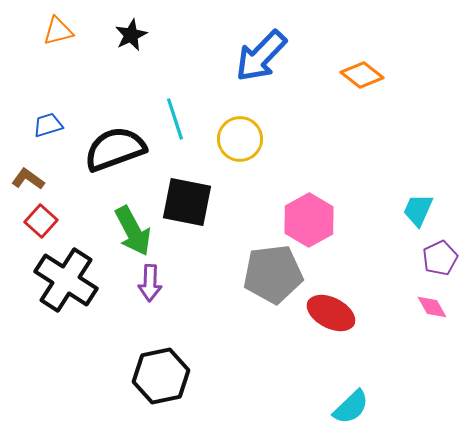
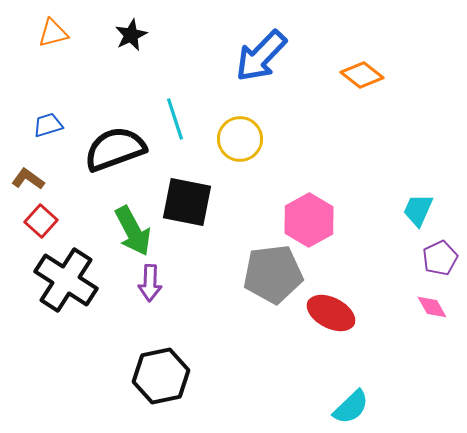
orange triangle: moved 5 px left, 2 px down
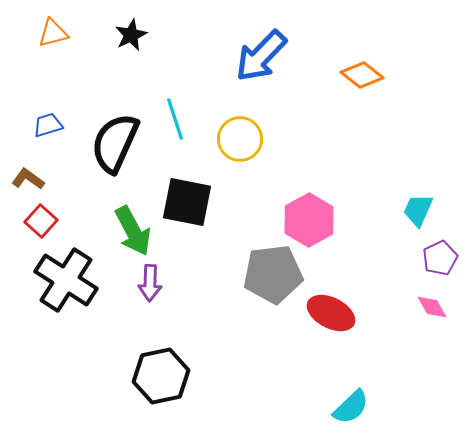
black semicircle: moved 6 px up; rotated 46 degrees counterclockwise
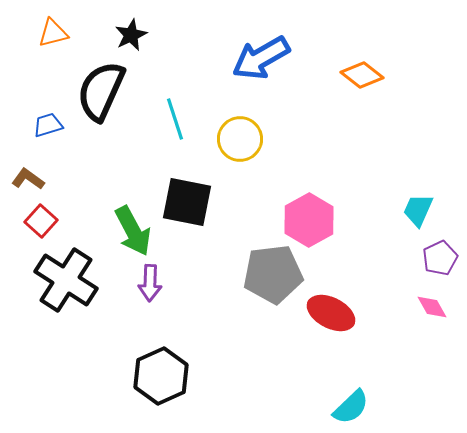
blue arrow: moved 2 px down; rotated 16 degrees clockwise
black semicircle: moved 14 px left, 52 px up
black hexagon: rotated 12 degrees counterclockwise
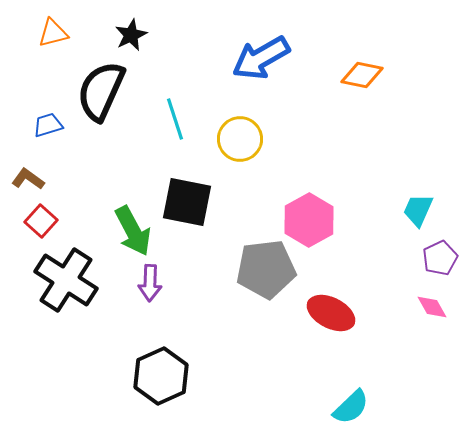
orange diamond: rotated 27 degrees counterclockwise
gray pentagon: moved 7 px left, 5 px up
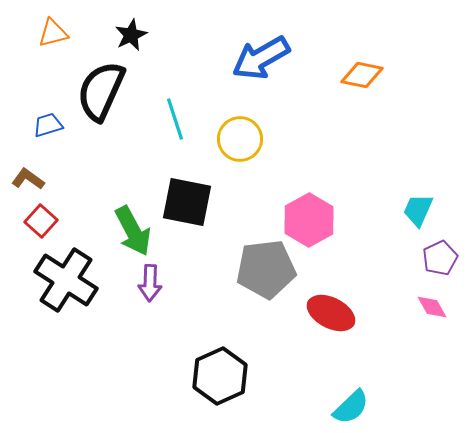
black hexagon: moved 59 px right
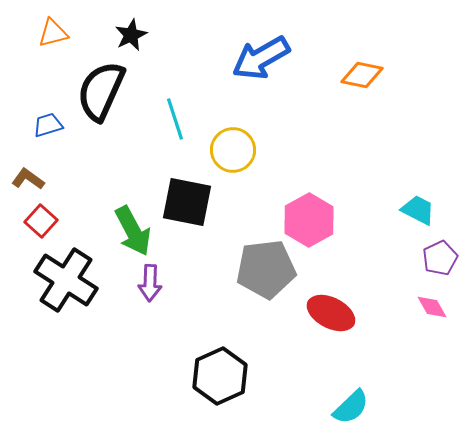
yellow circle: moved 7 px left, 11 px down
cyan trapezoid: rotated 93 degrees clockwise
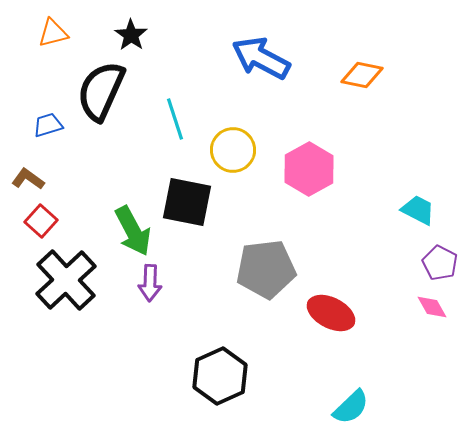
black star: rotated 12 degrees counterclockwise
blue arrow: rotated 58 degrees clockwise
pink hexagon: moved 51 px up
purple pentagon: moved 5 px down; rotated 20 degrees counterclockwise
black cross: rotated 14 degrees clockwise
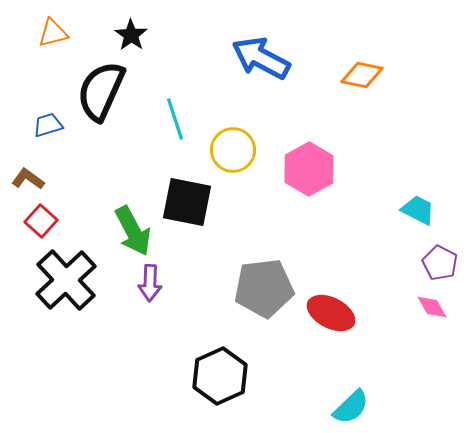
gray pentagon: moved 2 px left, 19 px down
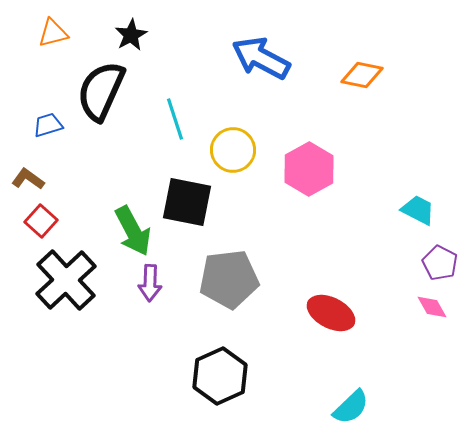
black star: rotated 8 degrees clockwise
gray pentagon: moved 35 px left, 9 px up
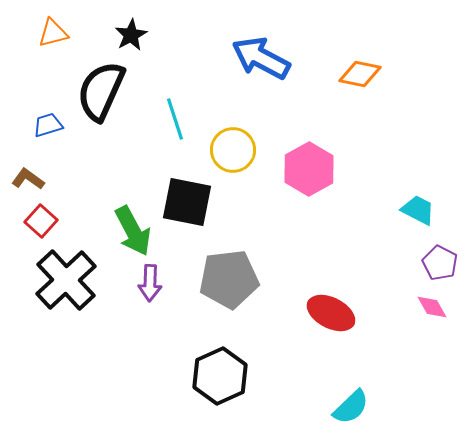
orange diamond: moved 2 px left, 1 px up
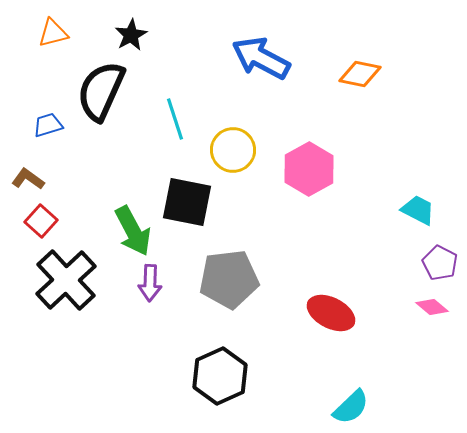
pink diamond: rotated 20 degrees counterclockwise
